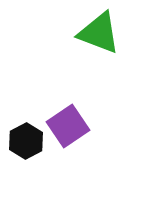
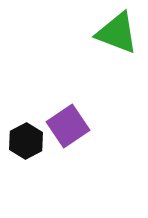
green triangle: moved 18 px right
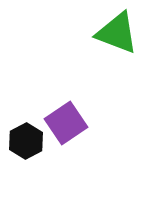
purple square: moved 2 px left, 3 px up
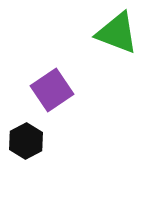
purple square: moved 14 px left, 33 px up
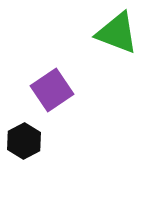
black hexagon: moved 2 px left
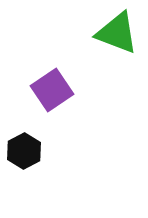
black hexagon: moved 10 px down
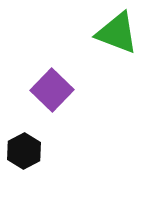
purple square: rotated 12 degrees counterclockwise
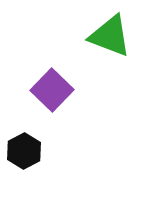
green triangle: moved 7 px left, 3 px down
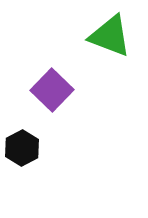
black hexagon: moved 2 px left, 3 px up
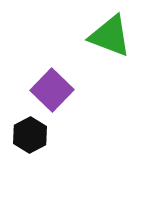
black hexagon: moved 8 px right, 13 px up
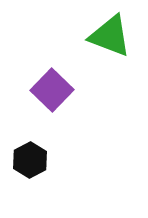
black hexagon: moved 25 px down
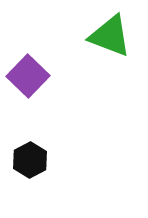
purple square: moved 24 px left, 14 px up
